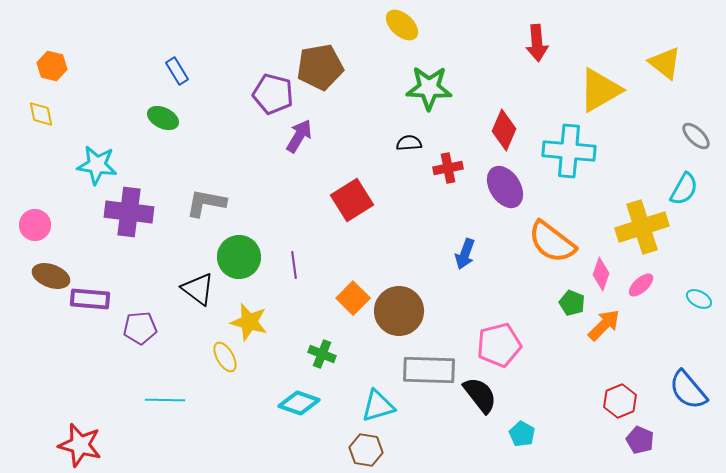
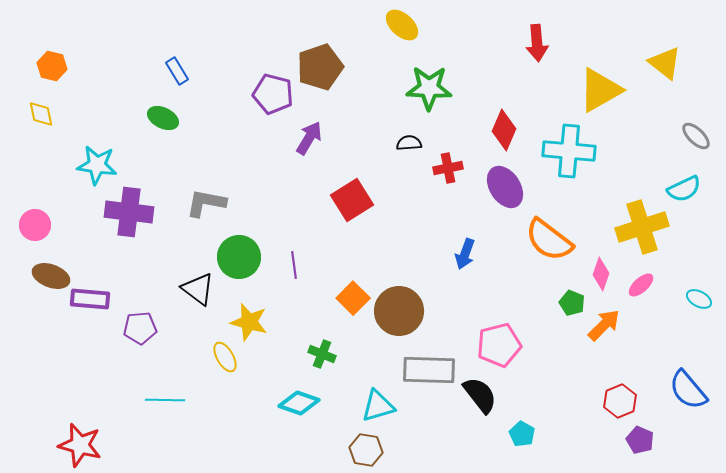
brown pentagon at (320, 67): rotated 9 degrees counterclockwise
purple arrow at (299, 136): moved 10 px right, 2 px down
cyan semicircle at (684, 189): rotated 36 degrees clockwise
orange semicircle at (552, 242): moved 3 px left, 2 px up
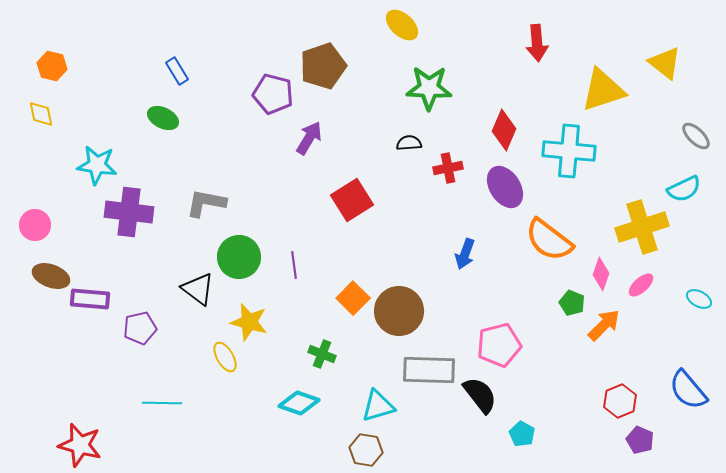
brown pentagon at (320, 67): moved 3 px right, 1 px up
yellow triangle at (600, 90): moved 3 px right; rotated 12 degrees clockwise
purple pentagon at (140, 328): rotated 8 degrees counterclockwise
cyan line at (165, 400): moved 3 px left, 3 px down
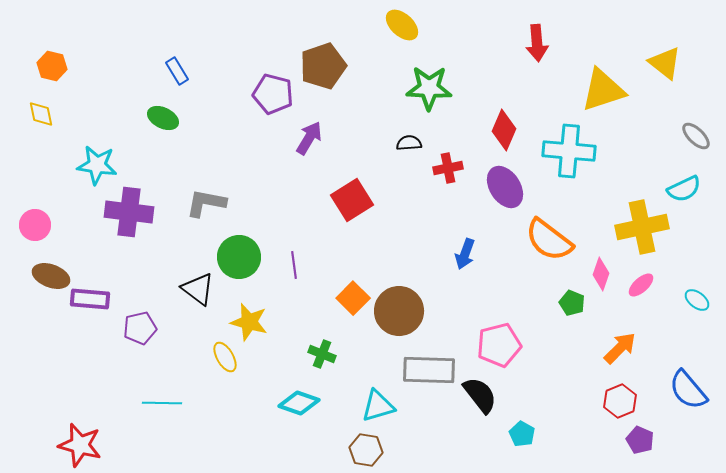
yellow cross at (642, 227): rotated 6 degrees clockwise
cyan ellipse at (699, 299): moved 2 px left, 1 px down; rotated 10 degrees clockwise
orange arrow at (604, 325): moved 16 px right, 23 px down
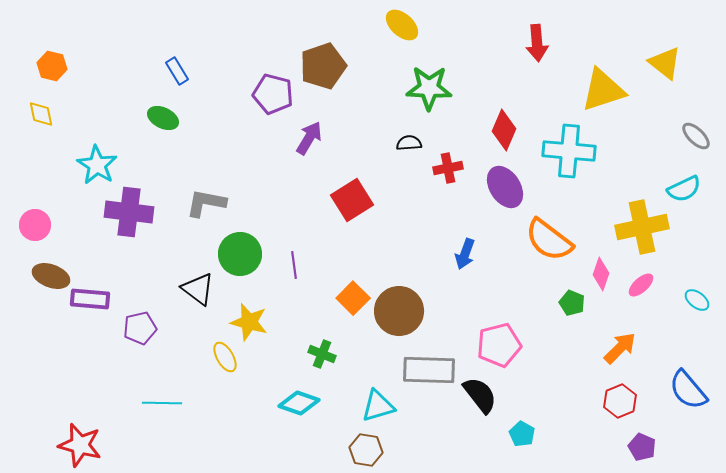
cyan star at (97, 165): rotated 24 degrees clockwise
green circle at (239, 257): moved 1 px right, 3 px up
purple pentagon at (640, 440): moved 2 px right, 7 px down
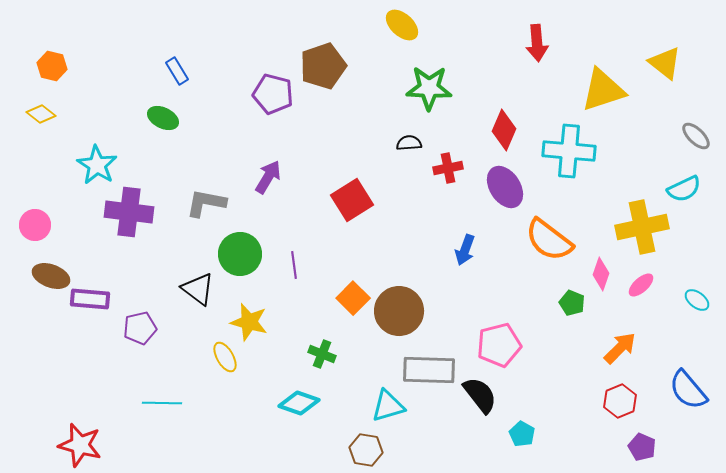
yellow diamond at (41, 114): rotated 40 degrees counterclockwise
purple arrow at (309, 138): moved 41 px left, 39 px down
blue arrow at (465, 254): moved 4 px up
cyan triangle at (378, 406): moved 10 px right
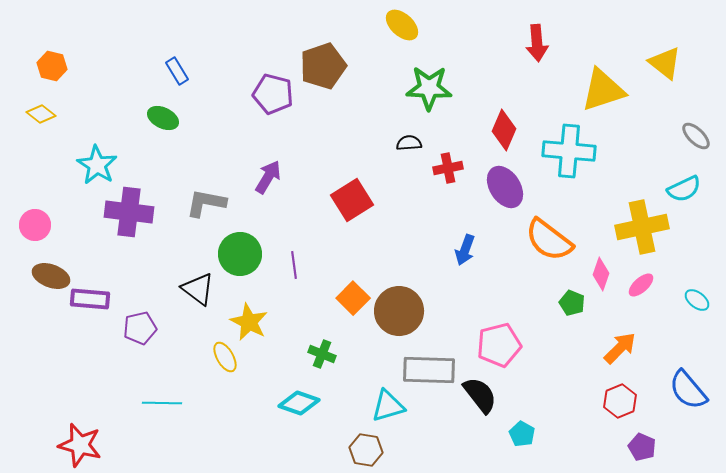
yellow star at (249, 322): rotated 12 degrees clockwise
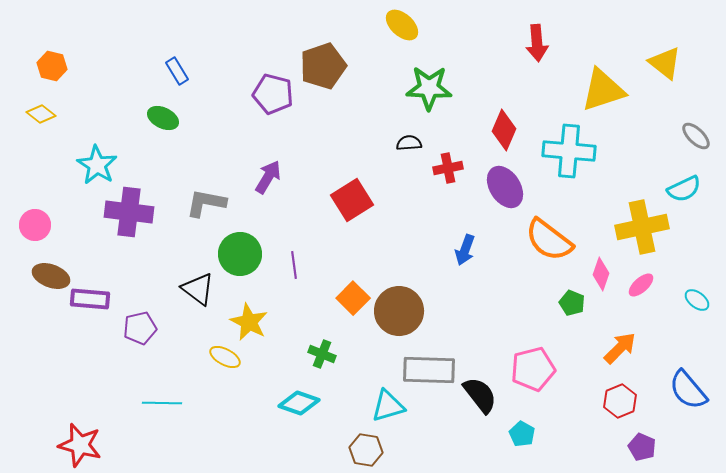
pink pentagon at (499, 345): moved 34 px right, 24 px down
yellow ellipse at (225, 357): rotated 32 degrees counterclockwise
